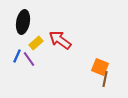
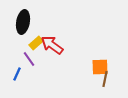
red arrow: moved 8 px left, 5 px down
blue line: moved 18 px down
orange square: rotated 24 degrees counterclockwise
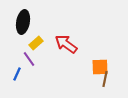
red arrow: moved 14 px right, 1 px up
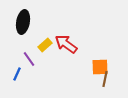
yellow rectangle: moved 9 px right, 2 px down
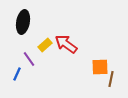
brown line: moved 6 px right
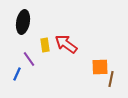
yellow rectangle: rotated 56 degrees counterclockwise
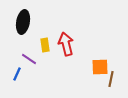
red arrow: rotated 40 degrees clockwise
purple line: rotated 21 degrees counterclockwise
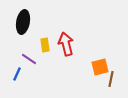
orange square: rotated 12 degrees counterclockwise
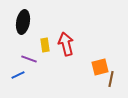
purple line: rotated 14 degrees counterclockwise
blue line: moved 1 px right, 1 px down; rotated 40 degrees clockwise
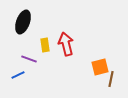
black ellipse: rotated 10 degrees clockwise
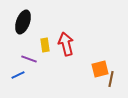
orange square: moved 2 px down
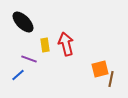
black ellipse: rotated 65 degrees counterclockwise
blue line: rotated 16 degrees counterclockwise
